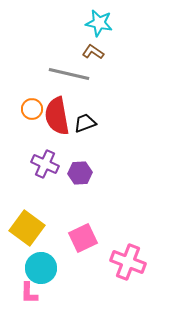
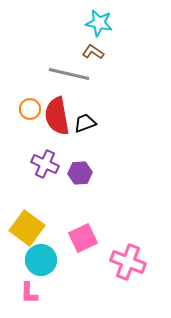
orange circle: moved 2 px left
cyan circle: moved 8 px up
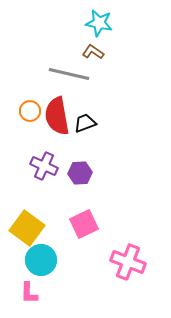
orange circle: moved 2 px down
purple cross: moved 1 px left, 2 px down
pink square: moved 1 px right, 14 px up
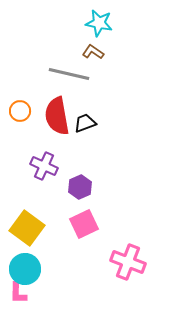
orange circle: moved 10 px left
purple hexagon: moved 14 px down; rotated 20 degrees counterclockwise
cyan circle: moved 16 px left, 9 px down
pink L-shape: moved 11 px left
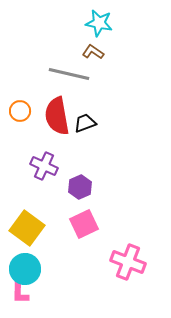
pink L-shape: moved 2 px right
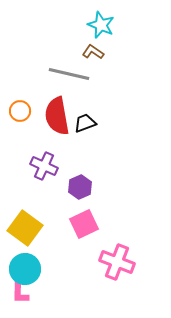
cyan star: moved 2 px right, 2 px down; rotated 12 degrees clockwise
yellow square: moved 2 px left
pink cross: moved 11 px left
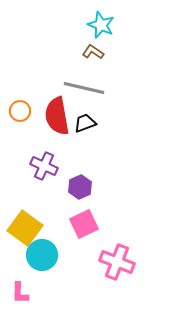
gray line: moved 15 px right, 14 px down
cyan circle: moved 17 px right, 14 px up
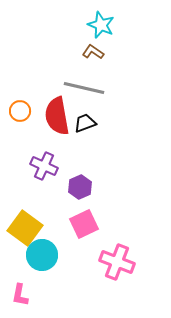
pink L-shape: moved 2 px down; rotated 10 degrees clockwise
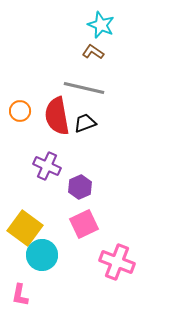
purple cross: moved 3 px right
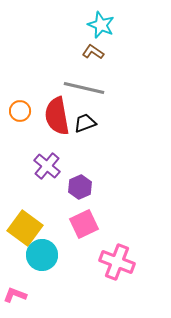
purple cross: rotated 16 degrees clockwise
pink L-shape: moved 5 px left; rotated 100 degrees clockwise
